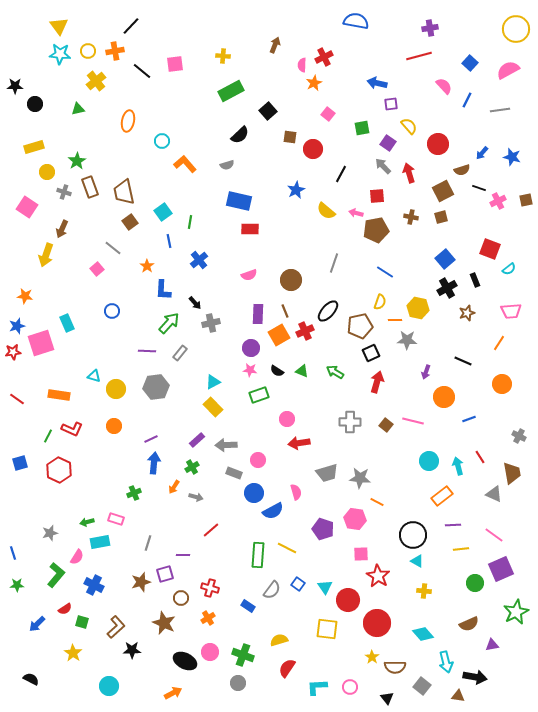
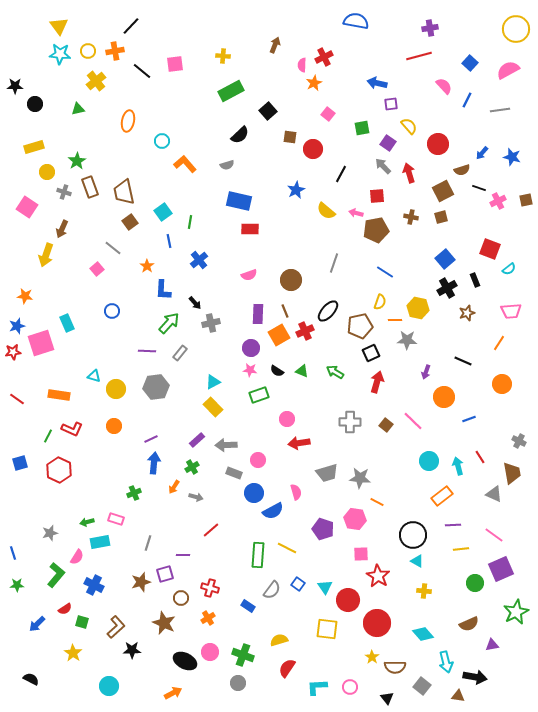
pink line at (413, 421): rotated 30 degrees clockwise
gray cross at (519, 436): moved 5 px down
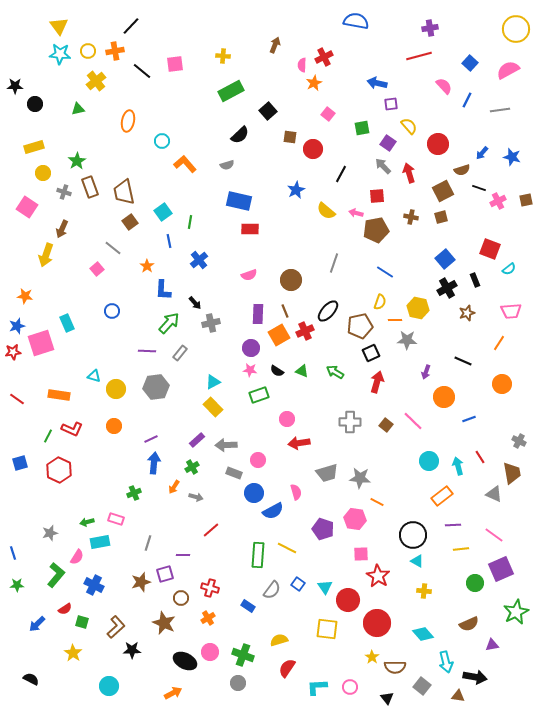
yellow circle at (47, 172): moved 4 px left, 1 px down
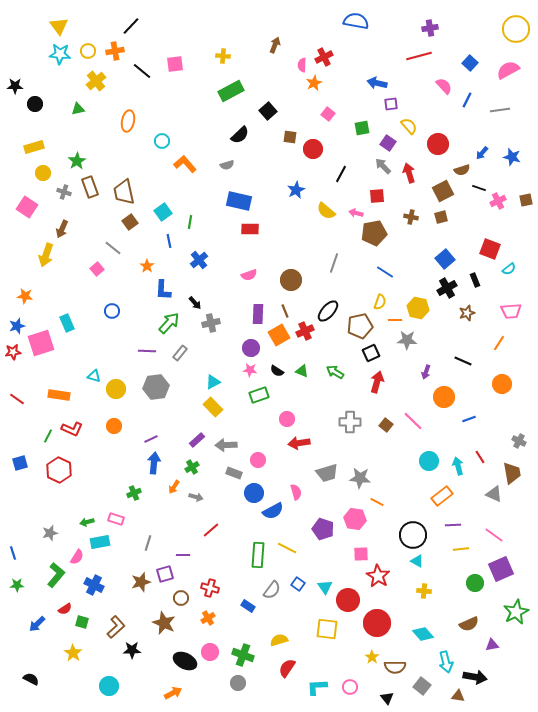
brown pentagon at (376, 230): moved 2 px left, 3 px down
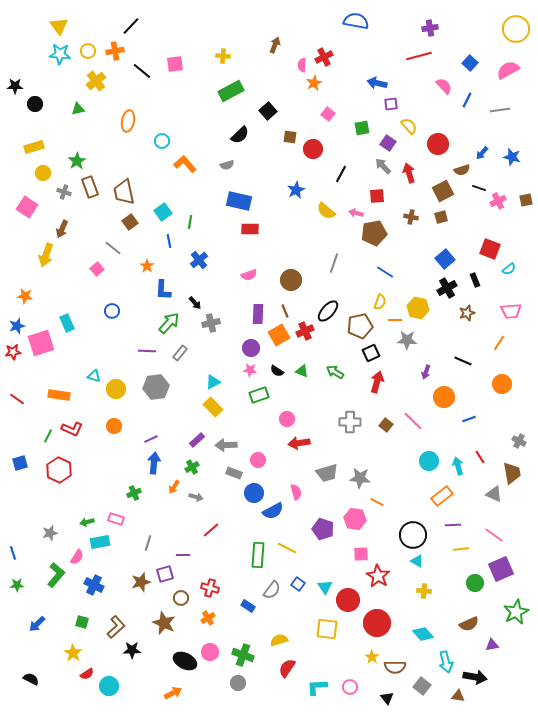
red semicircle at (65, 609): moved 22 px right, 65 px down
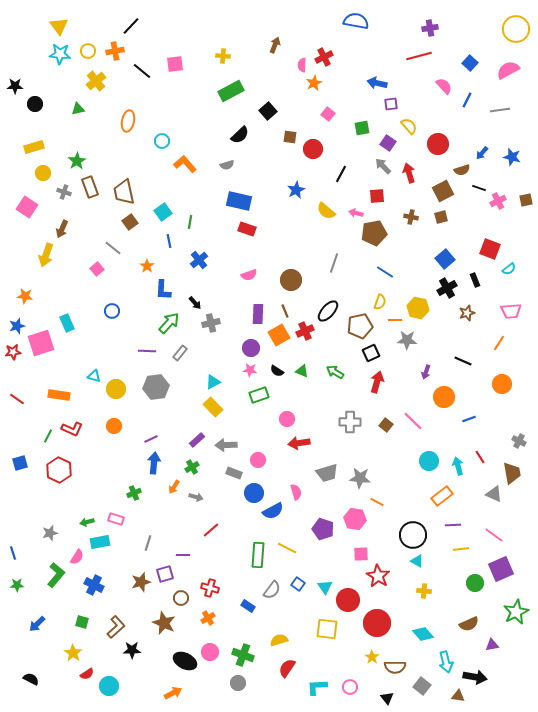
red rectangle at (250, 229): moved 3 px left; rotated 18 degrees clockwise
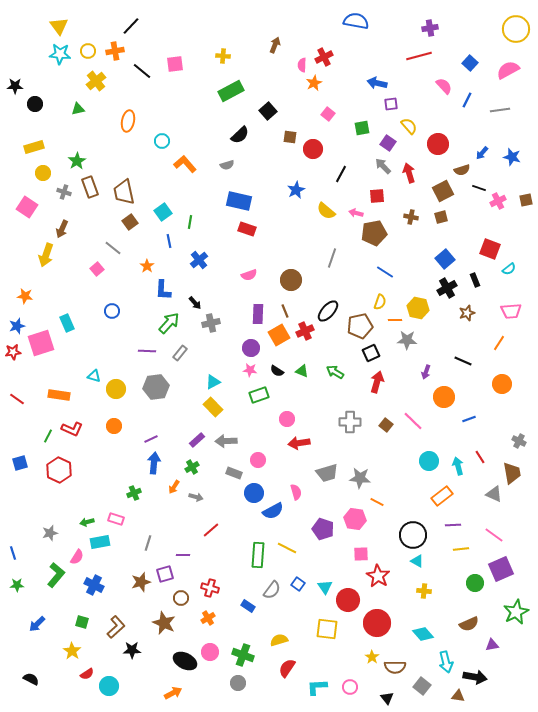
gray line at (334, 263): moved 2 px left, 5 px up
gray arrow at (226, 445): moved 4 px up
yellow star at (73, 653): moved 1 px left, 2 px up
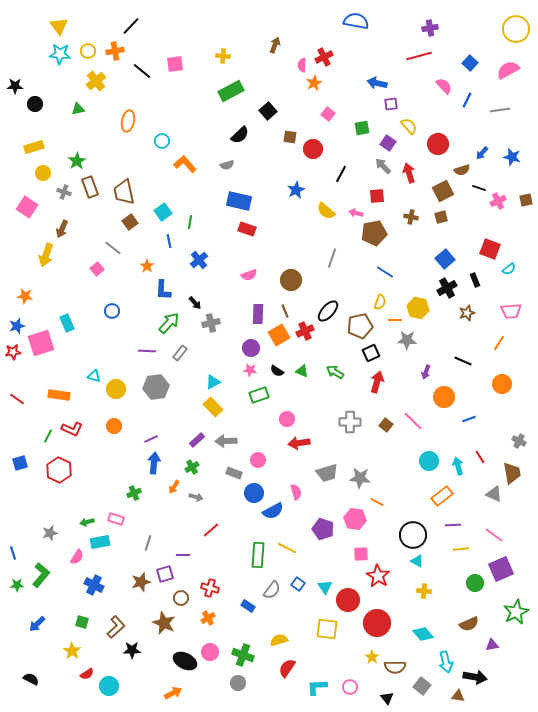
green L-shape at (56, 575): moved 15 px left
